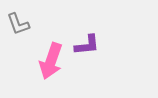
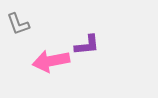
pink arrow: rotated 60 degrees clockwise
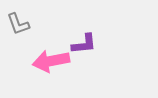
purple L-shape: moved 3 px left, 1 px up
